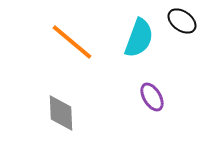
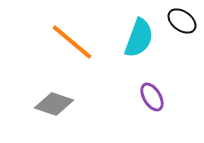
gray diamond: moved 7 px left, 9 px up; rotated 69 degrees counterclockwise
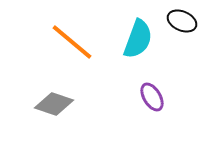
black ellipse: rotated 12 degrees counterclockwise
cyan semicircle: moved 1 px left, 1 px down
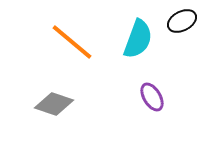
black ellipse: rotated 52 degrees counterclockwise
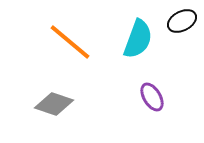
orange line: moved 2 px left
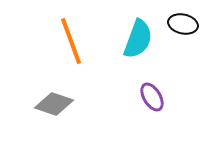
black ellipse: moved 1 px right, 3 px down; rotated 40 degrees clockwise
orange line: moved 1 px right, 1 px up; rotated 30 degrees clockwise
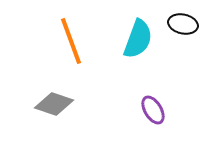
purple ellipse: moved 1 px right, 13 px down
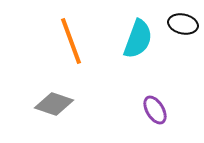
purple ellipse: moved 2 px right
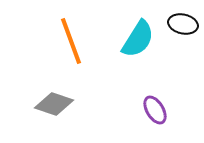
cyan semicircle: rotated 12 degrees clockwise
